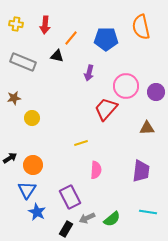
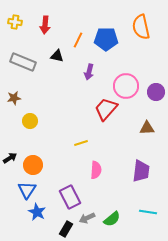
yellow cross: moved 1 px left, 2 px up
orange line: moved 7 px right, 2 px down; rotated 14 degrees counterclockwise
purple arrow: moved 1 px up
yellow circle: moved 2 px left, 3 px down
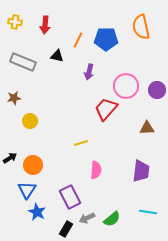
purple circle: moved 1 px right, 2 px up
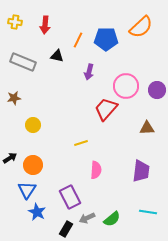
orange semicircle: rotated 120 degrees counterclockwise
yellow circle: moved 3 px right, 4 px down
